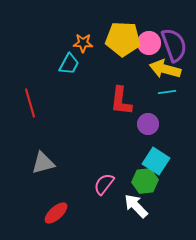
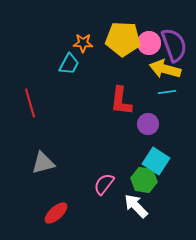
green hexagon: moved 1 px left, 1 px up; rotated 15 degrees clockwise
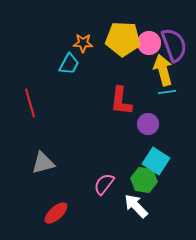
yellow arrow: moved 2 px left, 1 px down; rotated 60 degrees clockwise
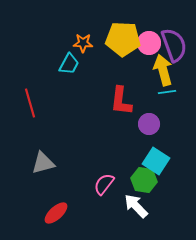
purple circle: moved 1 px right
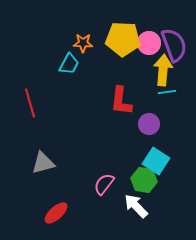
yellow arrow: rotated 20 degrees clockwise
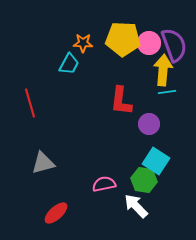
pink semicircle: rotated 40 degrees clockwise
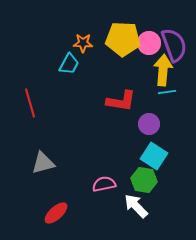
red L-shape: rotated 88 degrees counterclockwise
cyan square: moved 2 px left, 5 px up
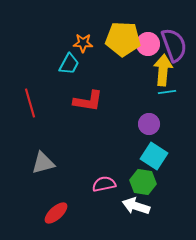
pink circle: moved 1 px left, 1 px down
red L-shape: moved 33 px left
green hexagon: moved 1 px left, 2 px down
white arrow: rotated 28 degrees counterclockwise
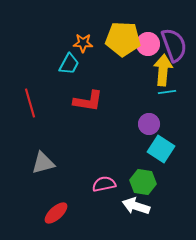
cyan square: moved 7 px right, 7 px up
